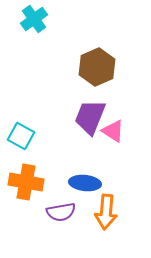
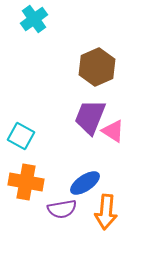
blue ellipse: rotated 40 degrees counterclockwise
purple semicircle: moved 1 px right, 3 px up
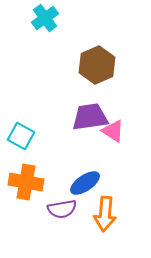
cyan cross: moved 11 px right, 1 px up
brown hexagon: moved 2 px up
purple trapezoid: rotated 60 degrees clockwise
orange arrow: moved 1 px left, 2 px down
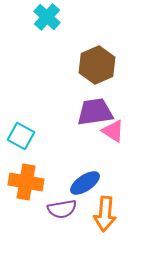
cyan cross: moved 2 px right, 1 px up; rotated 12 degrees counterclockwise
purple trapezoid: moved 5 px right, 5 px up
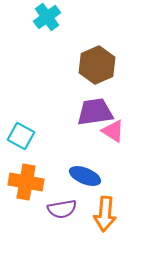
cyan cross: rotated 12 degrees clockwise
blue ellipse: moved 7 px up; rotated 56 degrees clockwise
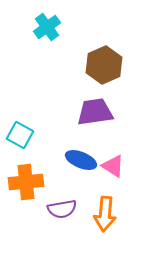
cyan cross: moved 10 px down
brown hexagon: moved 7 px right
pink triangle: moved 35 px down
cyan square: moved 1 px left, 1 px up
blue ellipse: moved 4 px left, 16 px up
orange cross: rotated 16 degrees counterclockwise
